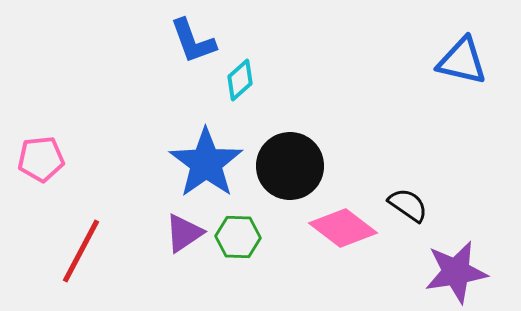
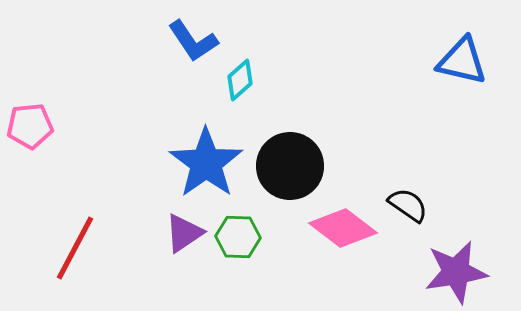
blue L-shape: rotated 14 degrees counterclockwise
pink pentagon: moved 11 px left, 33 px up
red line: moved 6 px left, 3 px up
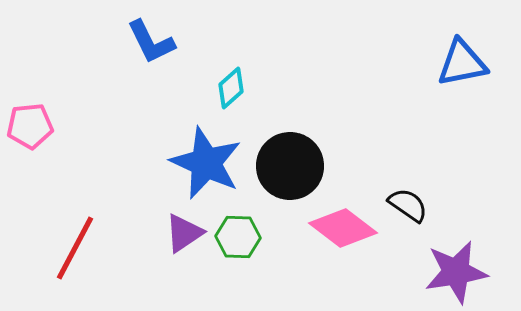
blue L-shape: moved 42 px left, 1 px down; rotated 8 degrees clockwise
blue triangle: moved 2 px down; rotated 24 degrees counterclockwise
cyan diamond: moved 9 px left, 8 px down
blue star: rotated 12 degrees counterclockwise
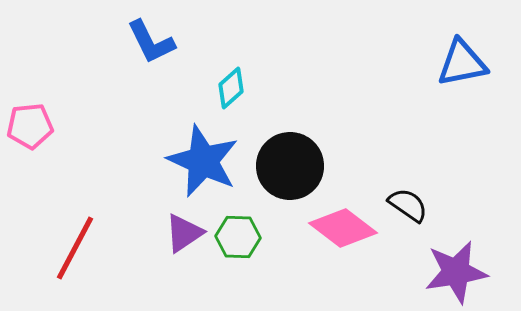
blue star: moved 3 px left, 2 px up
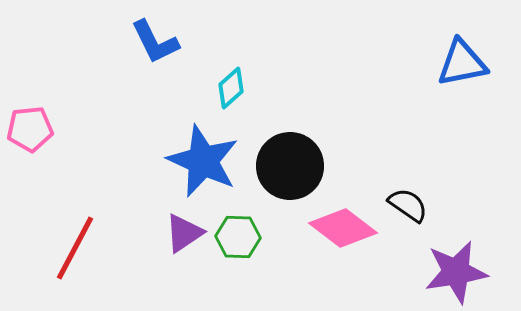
blue L-shape: moved 4 px right
pink pentagon: moved 3 px down
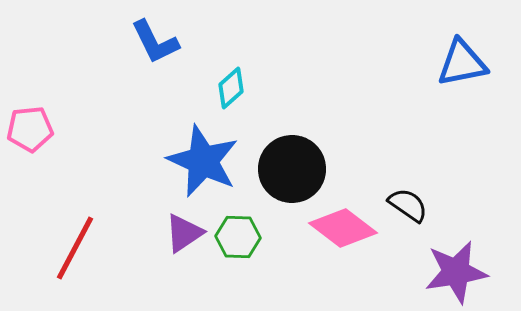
black circle: moved 2 px right, 3 px down
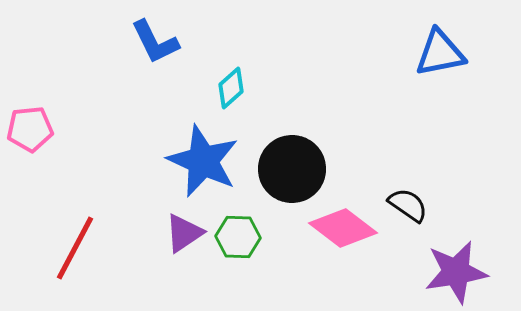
blue triangle: moved 22 px left, 10 px up
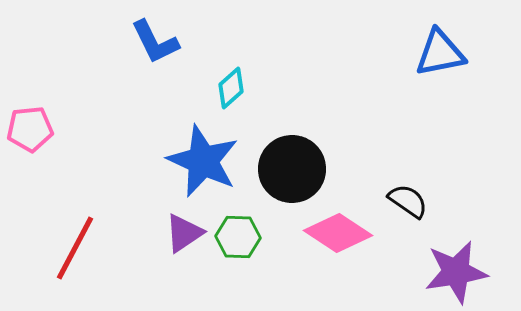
black semicircle: moved 4 px up
pink diamond: moved 5 px left, 5 px down; rotated 4 degrees counterclockwise
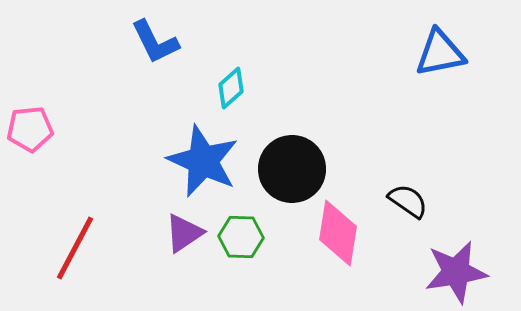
pink diamond: rotated 66 degrees clockwise
green hexagon: moved 3 px right
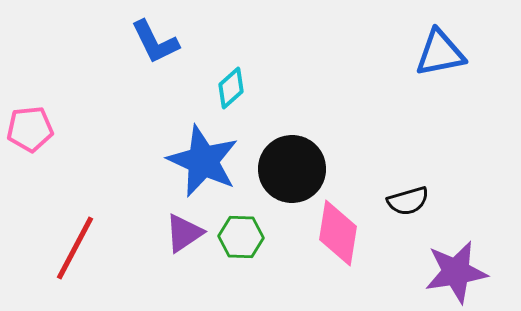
black semicircle: rotated 129 degrees clockwise
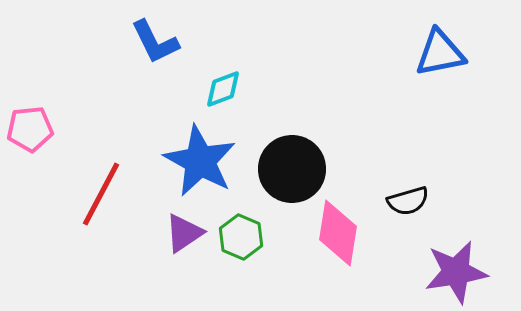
cyan diamond: moved 8 px left, 1 px down; rotated 21 degrees clockwise
blue star: moved 3 px left; rotated 4 degrees clockwise
green hexagon: rotated 21 degrees clockwise
red line: moved 26 px right, 54 px up
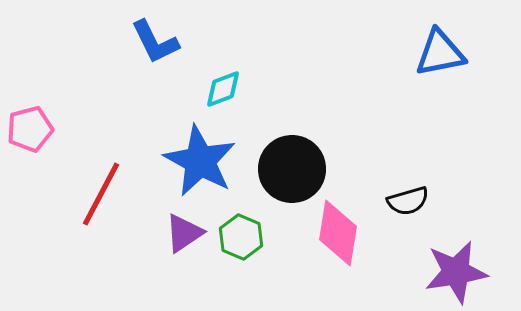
pink pentagon: rotated 9 degrees counterclockwise
